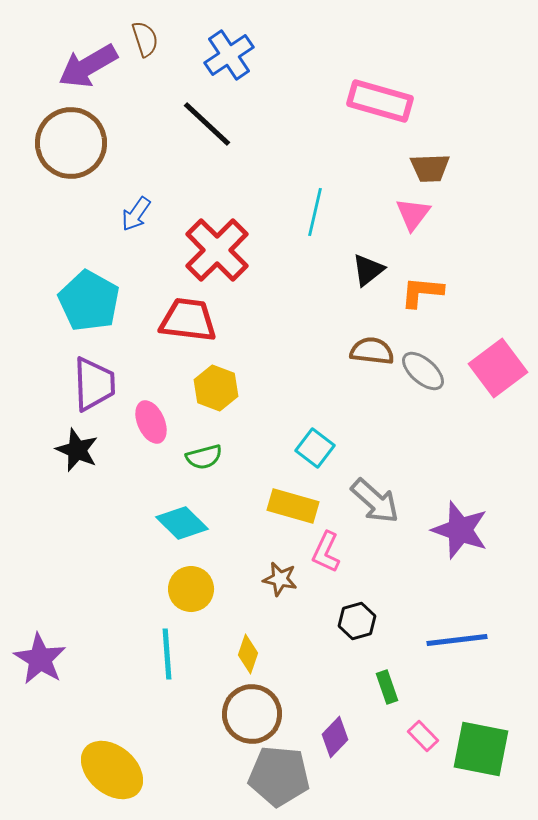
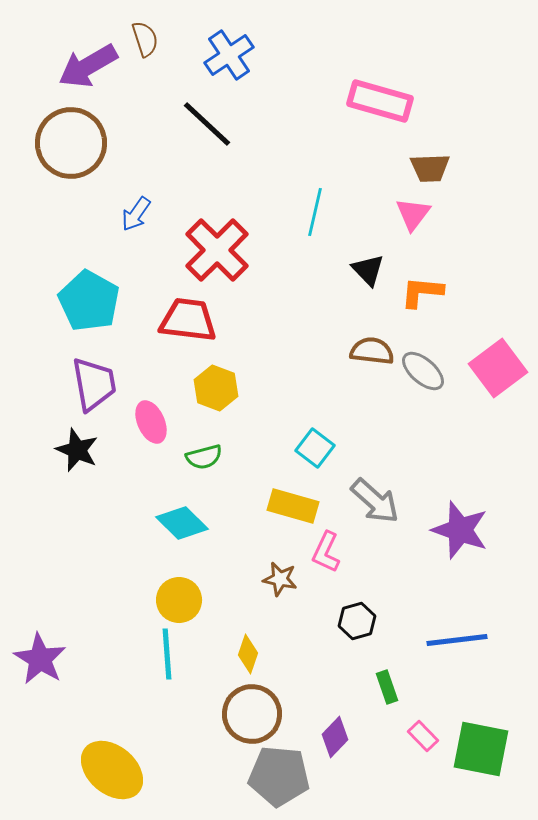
black triangle at (368, 270): rotated 36 degrees counterclockwise
purple trapezoid at (94, 384): rotated 8 degrees counterclockwise
yellow circle at (191, 589): moved 12 px left, 11 px down
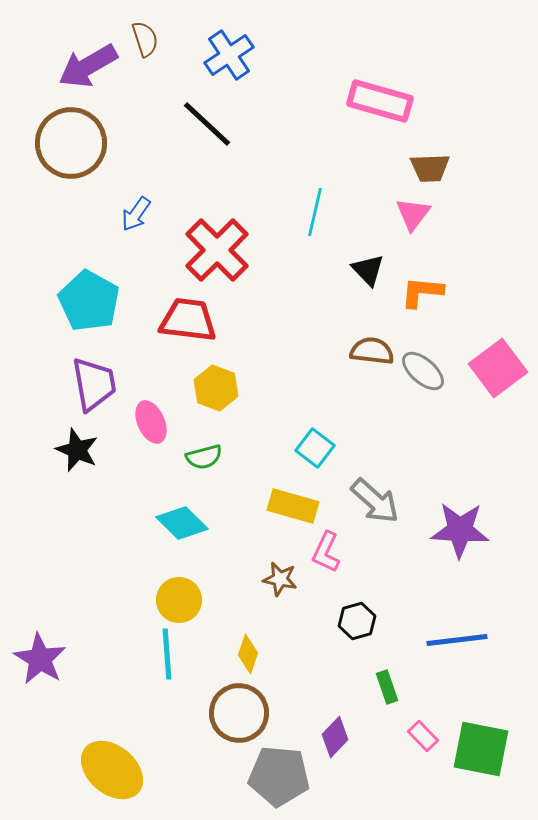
purple star at (460, 530): rotated 16 degrees counterclockwise
brown circle at (252, 714): moved 13 px left, 1 px up
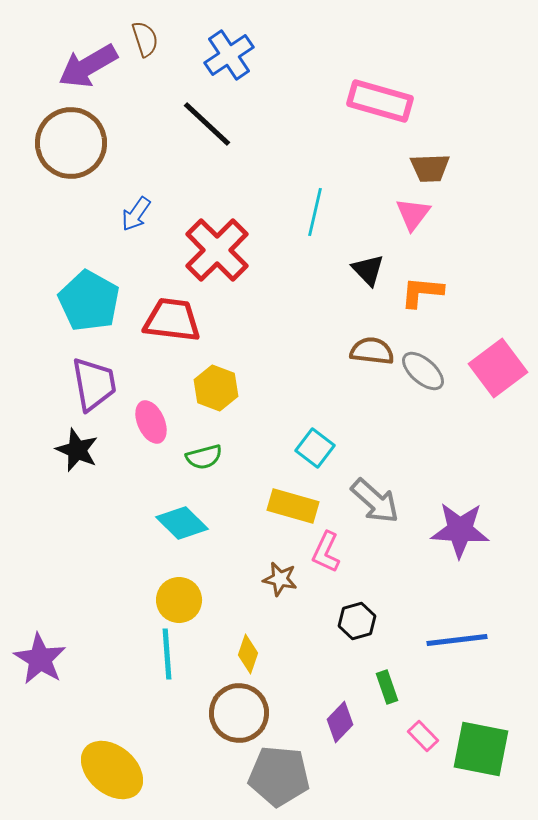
red trapezoid at (188, 320): moved 16 px left
purple diamond at (335, 737): moved 5 px right, 15 px up
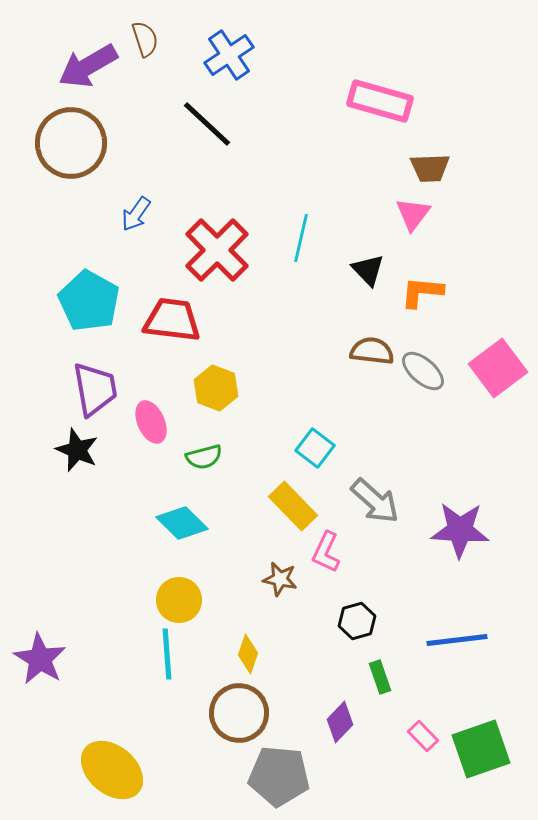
cyan line at (315, 212): moved 14 px left, 26 px down
purple trapezoid at (94, 384): moved 1 px right, 5 px down
yellow rectangle at (293, 506): rotated 30 degrees clockwise
green rectangle at (387, 687): moved 7 px left, 10 px up
green square at (481, 749): rotated 30 degrees counterclockwise
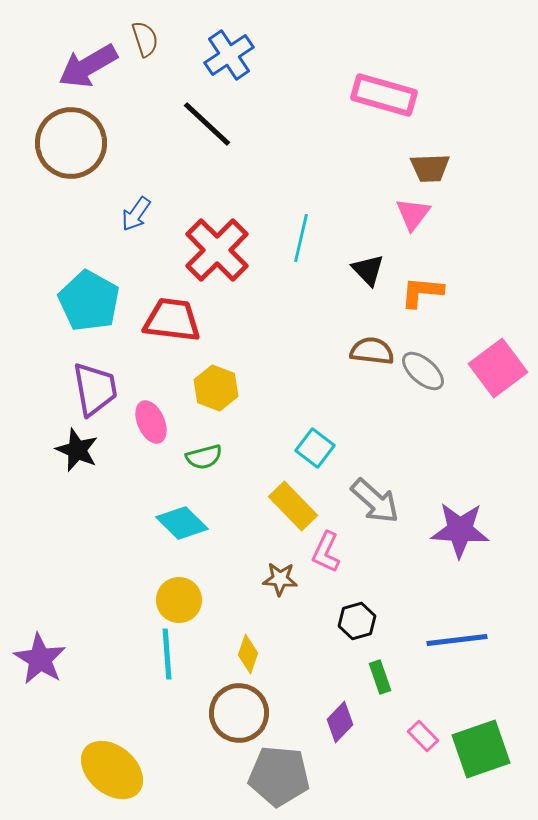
pink rectangle at (380, 101): moved 4 px right, 6 px up
brown star at (280, 579): rotated 8 degrees counterclockwise
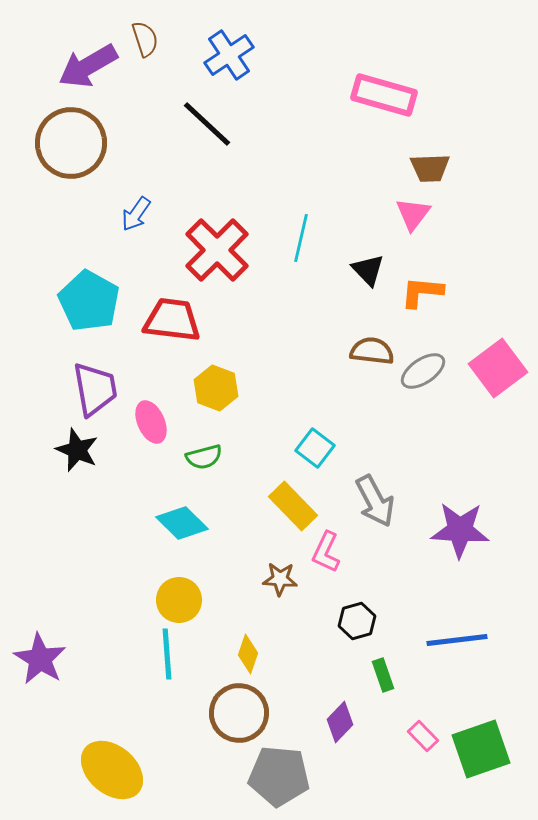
gray ellipse at (423, 371): rotated 75 degrees counterclockwise
gray arrow at (375, 501): rotated 20 degrees clockwise
green rectangle at (380, 677): moved 3 px right, 2 px up
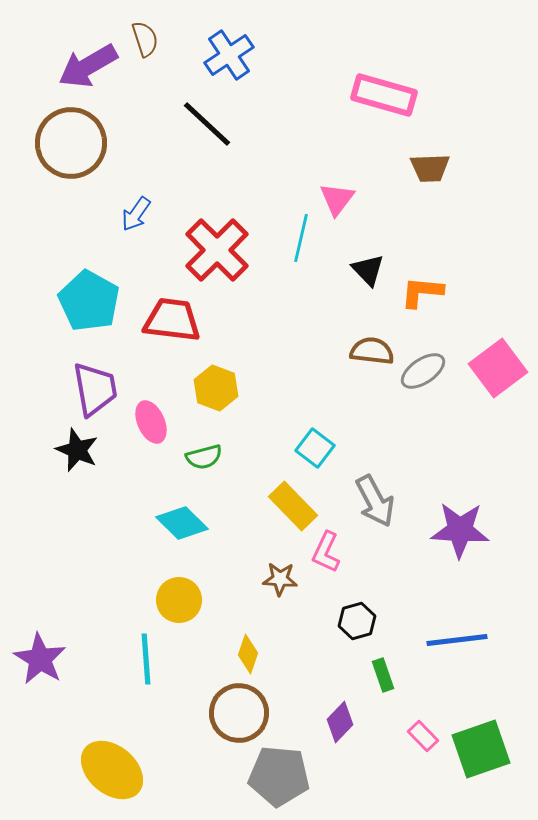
pink triangle at (413, 214): moved 76 px left, 15 px up
cyan line at (167, 654): moved 21 px left, 5 px down
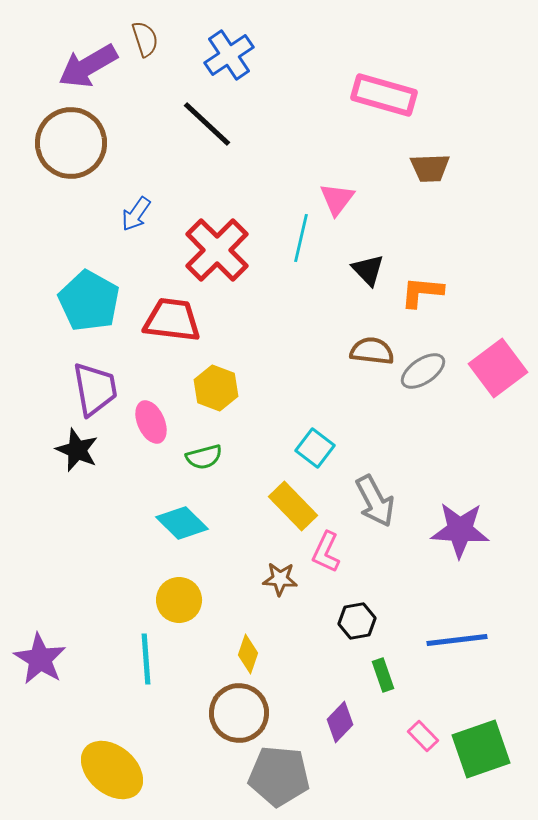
black hexagon at (357, 621): rotated 6 degrees clockwise
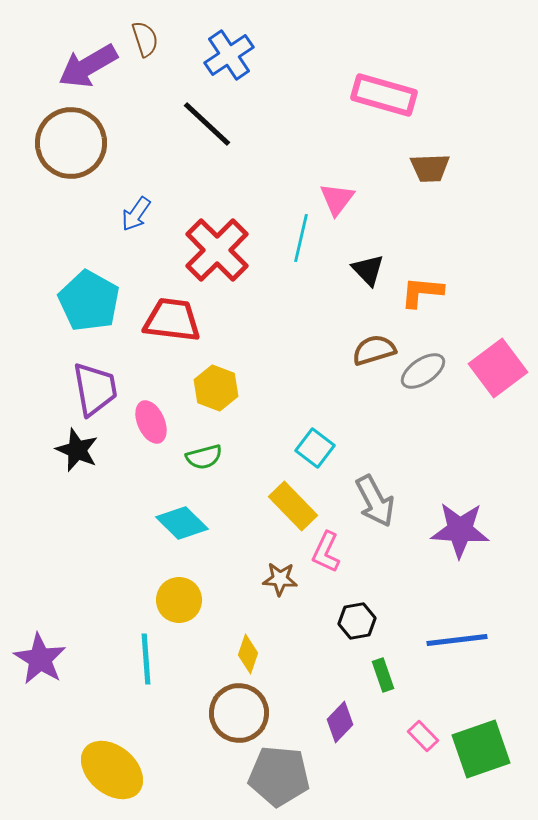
brown semicircle at (372, 351): moved 2 px right, 1 px up; rotated 24 degrees counterclockwise
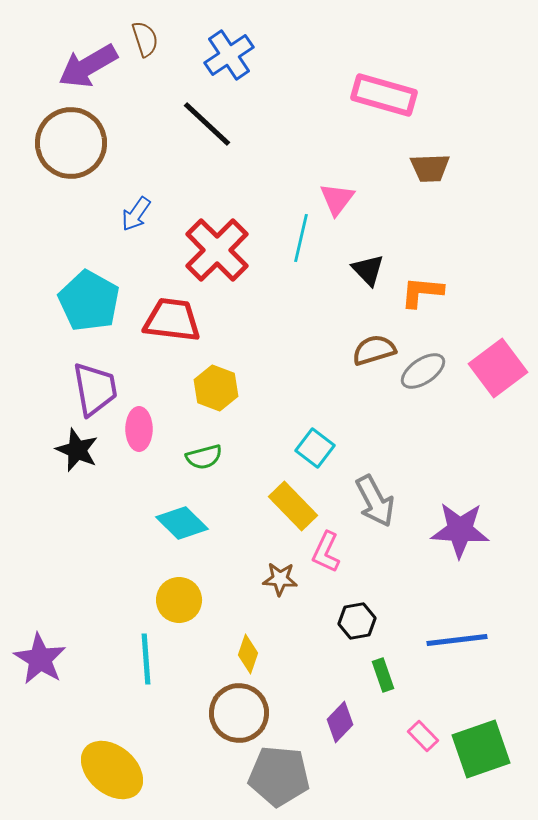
pink ellipse at (151, 422): moved 12 px left, 7 px down; rotated 24 degrees clockwise
